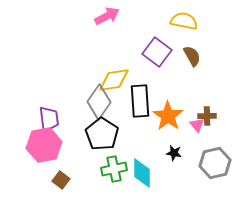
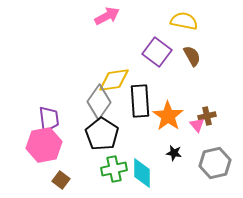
brown cross: rotated 12 degrees counterclockwise
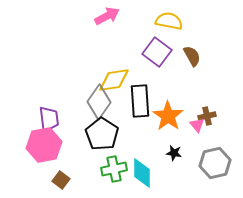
yellow semicircle: moved 15 px left
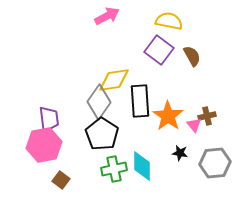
purple square: moved 2 px right, 2 px up
pink triangle: moved 3 px left
black star: moved 6 px right
gray hexagon: rotated 8 degrees clockwise
cyan diamond: moved 7 px up
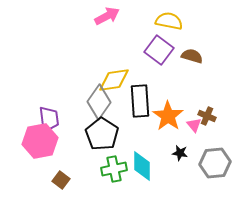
brown semicircle: rotated 45 degrees counterclockwise
brown cross: rotated 36 degrees clockwise
pink hexagon: moved 4 px left, 4 px up
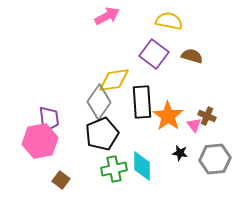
purple square: moved 5 px left, 4 px down
black rectangle: moved 2 px right, 1 px down
black pentagon: rotated 16 degrees clockwise
gray hexagon: moved 4 px up
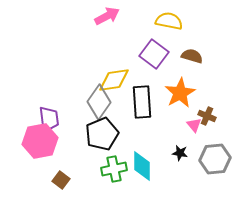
orange star: moved 12 px right, 23 px up; rotated 8 degrees clockwise
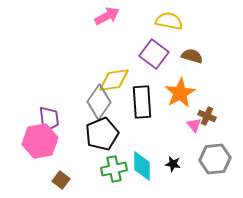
black star: moved 7 px left, 11 px down
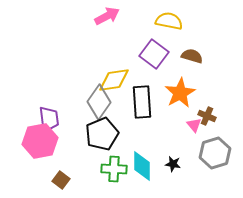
gray hexagon: moved 6 px up; rotated 12 degrees counterclockwise
green cross: rotated 15 degrees clockwise
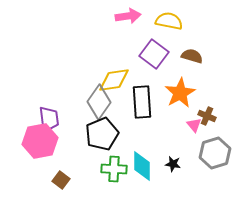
pink arrow: moved 21 px right; rotated 20 degrees clockwise
